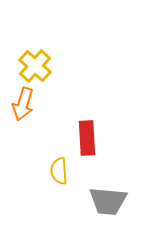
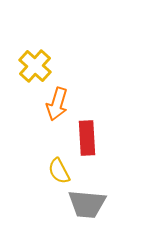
orange arrow: moved 34 px right
yellow semicircle: rotated 24 degrees counterclockwise
gray trapezoid: moved 21 px left, 3 px down
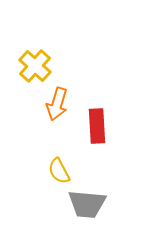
red rectangle: moved 10 px right, 12 px up
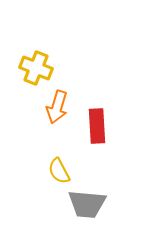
yellow cross: moved 1 px right, 2 px down; rotated 20 degrees counterclockwise
orange arrow: moved 3 px down
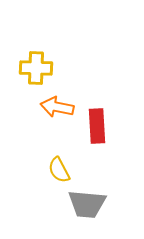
yellow cross: rotated 20 degrees counterclockwise
orange arrow: rotated 84 degrees clockwise
yellow semicircle: moved 1 px up
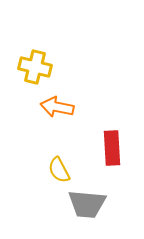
yellow cross: moved 1 px left, 1 px up; rotated 12 degrees clockwise
red rectangle: moved 15 px right, 22 px down
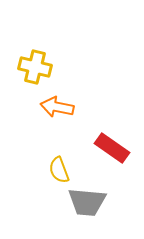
red rectangle: rotated 52 degrees counterclockwise
yellow semicircle: rotated 8 degrees clockwise
gray trapezoid: moved 2 px up
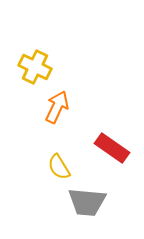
yellow cross: rotated 12 degrees clockwise
orange arrow: rotated 104 degrees clockwise
yellow semicircle: moved 3 px up; rotated 12 degrees counterclockwise
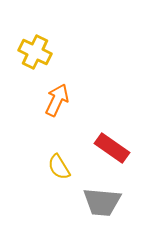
yellow cross: moved 15 px up
orange arrow: moved 7 px up
gray trapezoid: moved 15 px right
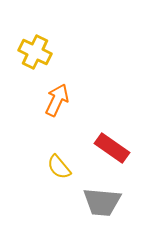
yellow semicircle: rotated 8 degrees counterclockwise
